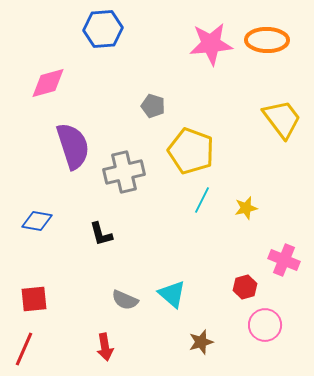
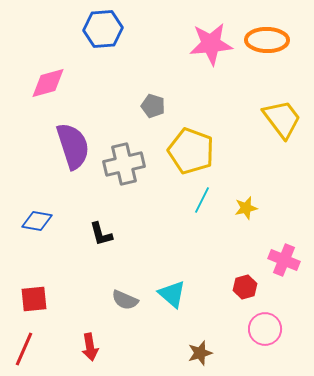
gray cross: moved 8 px up
pink circle: moved 4 px down
brown star: moved 1 px left, 11 px down
red arrow: moved 15 px left
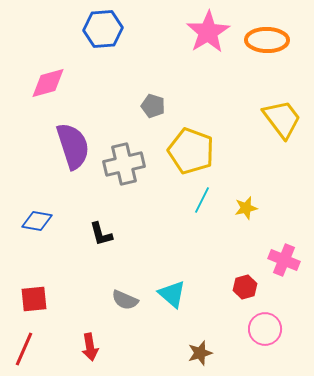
pink star: moved 3 px left, 12 px up; rotated 27 degrees counterclockwise
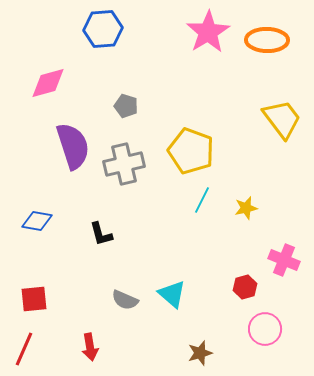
gray pentagon: moved 27 px left
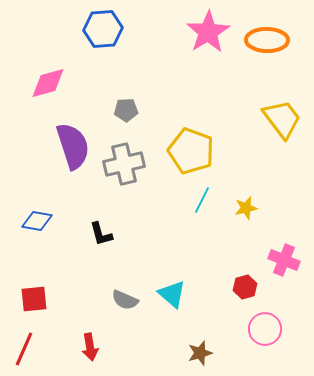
gray pentagon: moved 4 px down; rotated 20 degrees counterclockwise
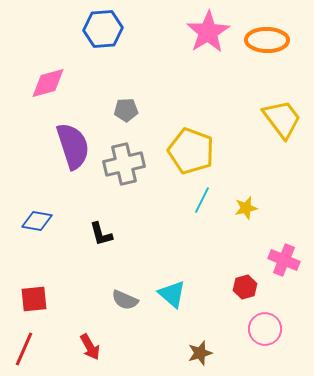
red arrow: rotated 20 degrees counterclockwise
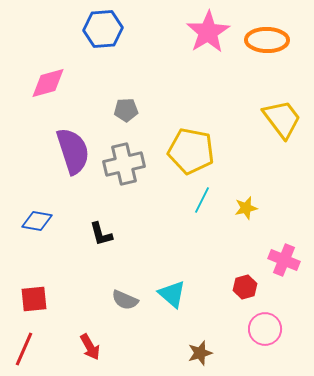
purple semicircle: moved 5 px down
yellow pentagon: rotated 9 degrees counterclockwise
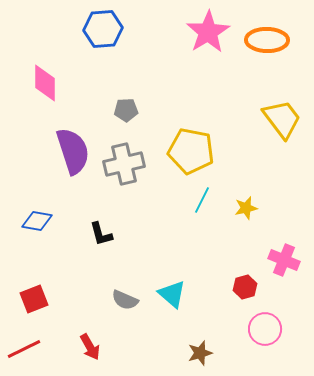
pink diamond: moved 3 px left; rotated 75 degrees counterclockwise
red square: rotated 16 degrees counterclockwise
red line: rotated 40 degrees clockwise
